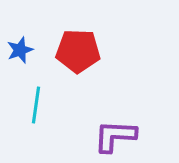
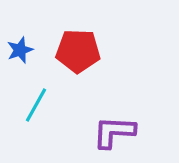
cyan line: rotated 21 degrees clockwise
purple L-shape: moved 1 px left, 4 px up
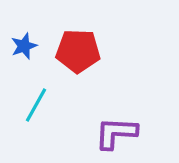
blue star: moved 4 px right, 4 px up
purple L-shape: moved 2 px right, 1 px down
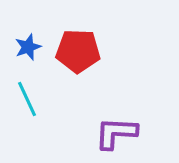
blue star: moved 4 px right, 1 px down
cyan line: moved 9 px left, 6 px up; rotated 54 degrees counterclockwise
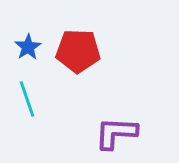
blue star: rotated 12 degrees counterclockwise
cyan line: rotated 6 degrees clockwise
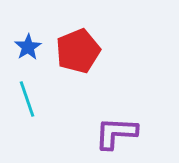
red pentagon: rotated 24 degrees counterclockwise
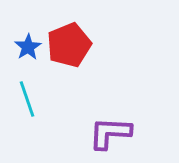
red pentagon: moved 9 px left, 6 px up
purple L-shape: moved 6 px left
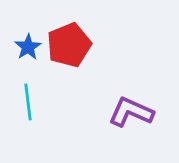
cyan line: moved 1 px right, 3 px down; rotated 12 degrees clockwise
purple L-shape: moved 21 px right, 21 px up; rotated 21 degrees clockwise
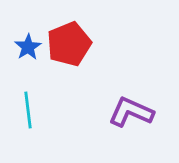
red pentagon: moved 1 px up
cyan line: moved 8 px down
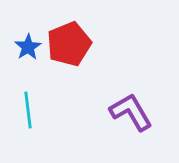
purple L-shape: rotated 36 degrees clockwise
